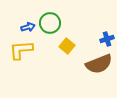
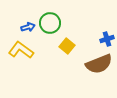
yellow L-shape: rotated 40 degrees clockwise
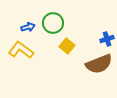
green circle: moved 3 px right
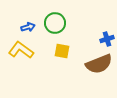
green circle: moved 2 px right
yellow square: moved 5 px left, 5 px down; rotated 28 degrees counterclockwise
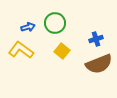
blue cross: moved 11 px left
yellow square: rotated 28 degrees clockwise
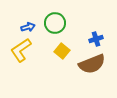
yellow L-shape: rotated 70 degrees counterclockwise
brown semicircle: moved 7 px left
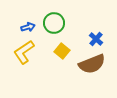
green circle: moved 1 px left
blue cross: rotated 32 degrees counterclockwise
yellow L-shape: moved 3 px right, 2 px down
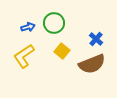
yellow L-shape: moved 4 px down
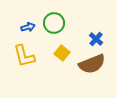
yellow square: moved 2 px down
yellow L-shape: rotated 70 degrees counterclockwise
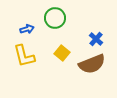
green circle: moved 1 px right, 5 px up
blue arrow: moved 1 px left, 2 px down
